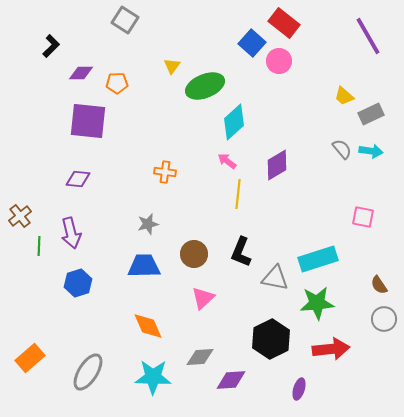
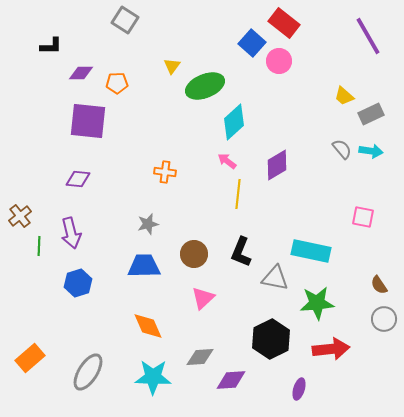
black L-shape at (51, 46): rotated 45 degrees clockwise
cyan rectangle at (318, 259): moved 7 px left, 8 px up; rotated 30 degrees clockwise
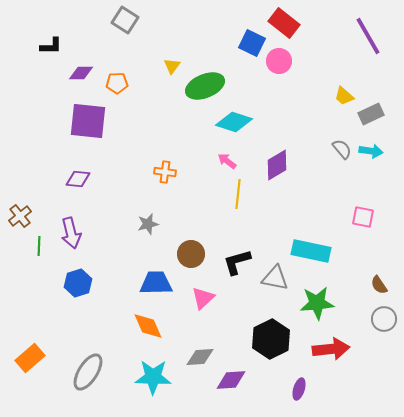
blue square at (252, 43): rotated 16 degrees counterclockwise
cyan diamond at (234, 122): rotated 60 degrees clockwise
black L-shape at (241, 252): moved 4 px left, 10 px down; rotated 52 degrees clockwise
brown circle at (194, 254): moved 3 px left
blue trapezoid at (144, 266): moved 12 px right, 17 px down
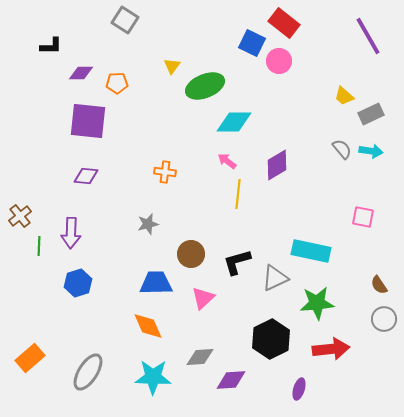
cyan diamond at (234, 122): rotated 18 degrees counterclockwise
purple diamond at (78, 179): moved 8 px right, 3 px up
purple arrow at (71, 233): rotated 16 degrees clockwise
gray triangle at (275, 278): rotated 36 degrees counterclockwise
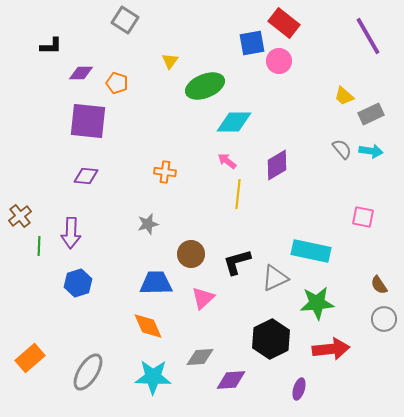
blue square at (252, 43): rotated 36 degrees counterclockwise
yellow triangle at (172, 66): moved 2 px left, 5 px up
orange pentagon at (117, 83): rotated 20 degrees clockwise
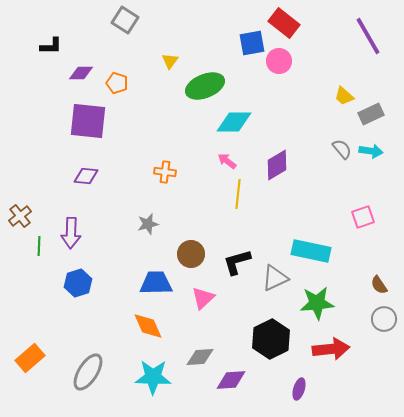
pink square at (363, 217): rotated 30 degrees counterclockwise
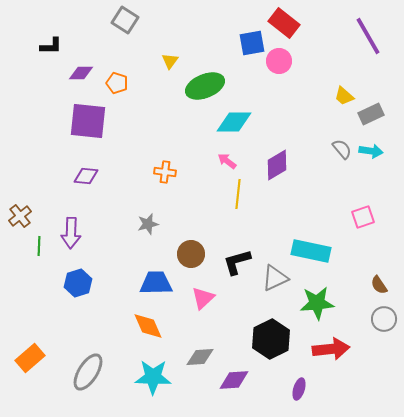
purple diamond at (231, 380): moved 3 px right
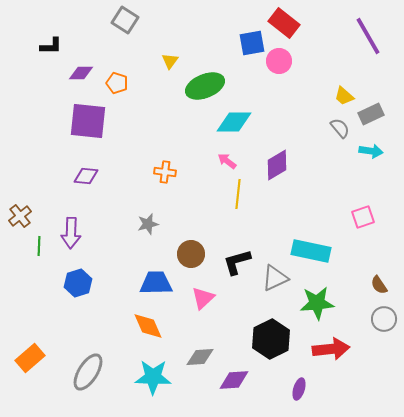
gray semicircle at (342, 149): moved 2 px left, 21 px up
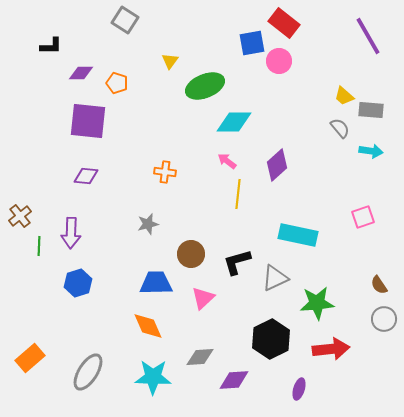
gray rectangle at (371, 114): moved 4 px up; rotated 30 degrees clockwise
purple diamond at (277, 165): rotated 12 degrees counterclockwise
cyan rectangle at (311, 251): moved 13 px left, 16 px up
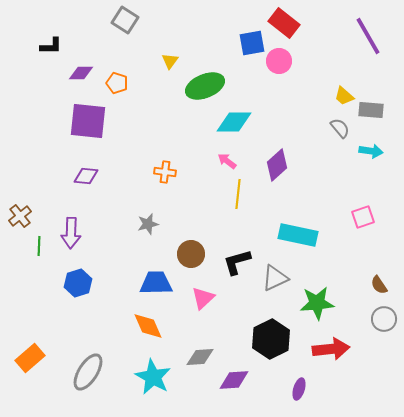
cyan star at (153, 377): rotated 27 degrees clockwise
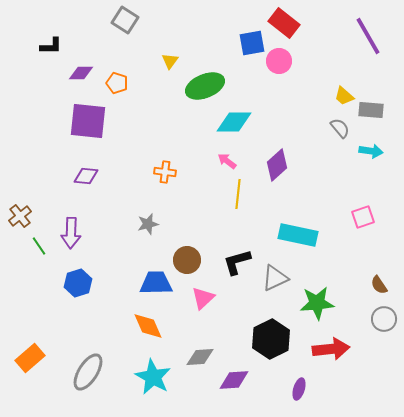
green line at (39, 246): rotated 36 degrees counterclockwise
brown circle at (191, 254): moved 4 px left, 6 px down
